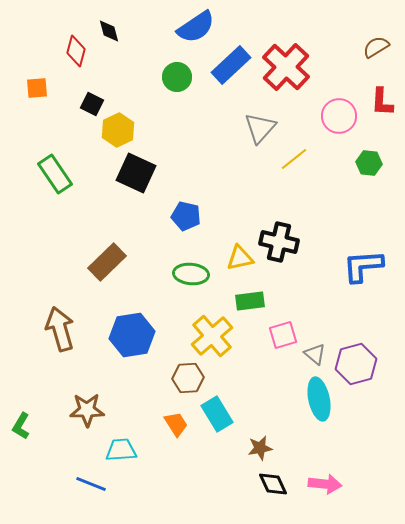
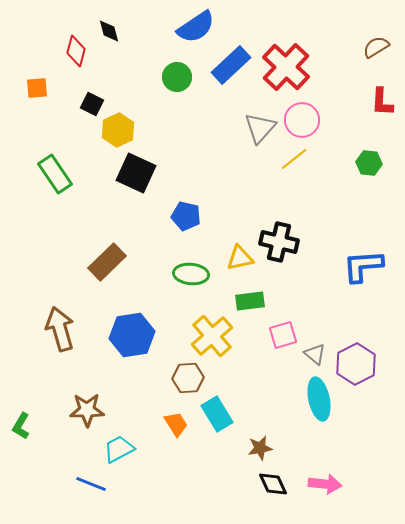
pink circle at (339, 116): moved 37 px left, 4 px down
purple hexagon at (356, 364): rotated 12 degrees counterclockwise
cyan trapezoid at (121, 450): moved 2 px left, 1 px up; rotated 24 degrees counterclockwise
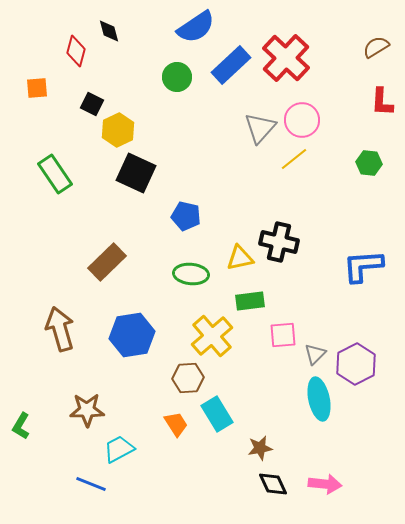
red cross at (286, 67): moved 9 px up
pink square at (283, 335): rotated 12 degrees clockwise
gray triangle at (315, 354): rotated 35 degrees clockwise
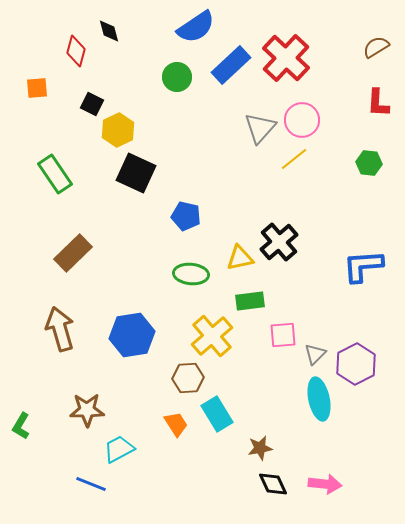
red L-shape at (382, 102): moved 4 px left, 1 px down
black cross at (279, 242): rotated 36 degrees clockwise
brown rectangle at (107, 262): moved 34 px left, 9 px up
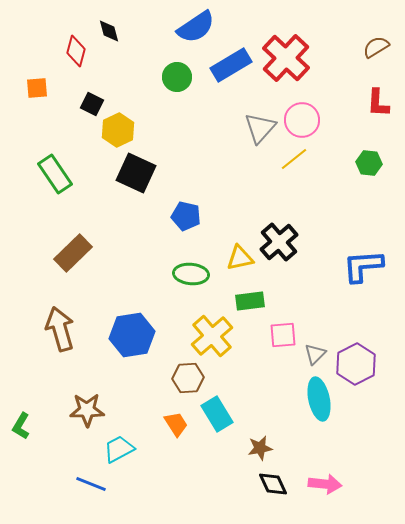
blue rectangle at (231, 65): rotated 12 degrees clockwise
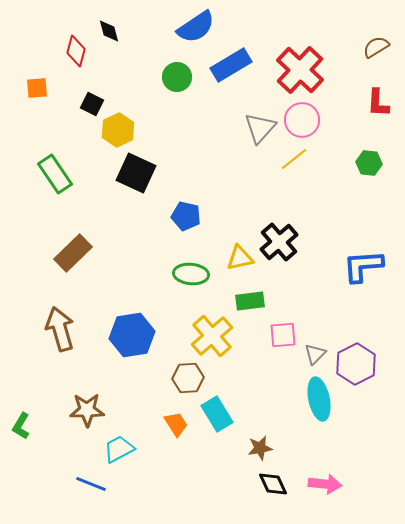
red cross at (286, 58): moved 14 px right, 12 px down
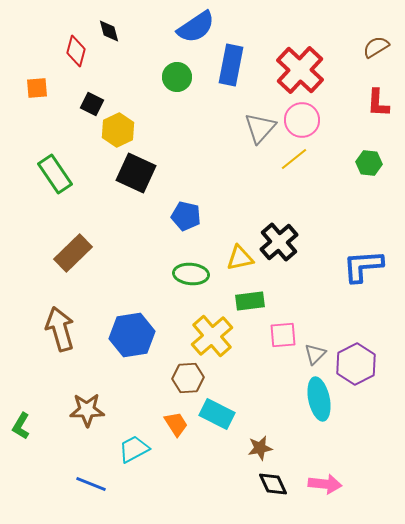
blue rectangle at (231, 65): rotated 48 degrees counterclockwise
cyan rectangle at (217, 414): rotated 32 degrees counterclockwise
cyan trapezoid at (119, 449): moved 15 px right
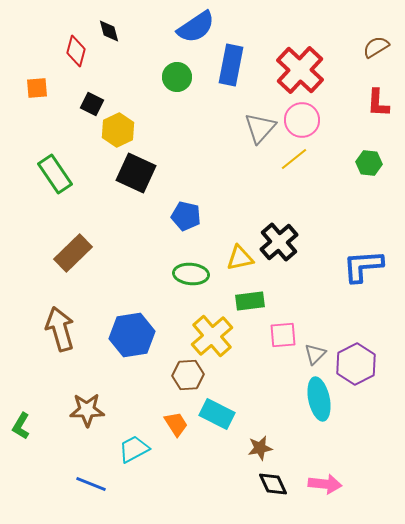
brown hexagon at (188, 378): moved 3 px up
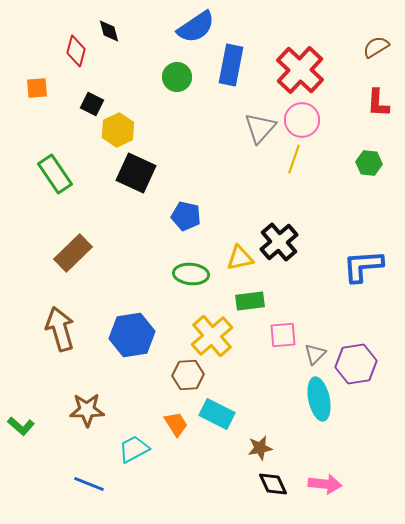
yellow line at (294, 159): rotated 32 degrees counterclockwise
purple hexagon at (356, 364): rotated 18 degrees clockwise
green L-shape at (21, 426): rotated 80 degrees counterclockwise
blue line at (91, 484): moved 2 px left
